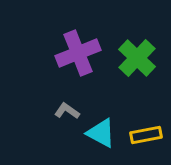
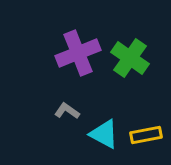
green cross: moved 7 px left; rotated 9 degrees counterclockwise
cyan triangle: moved 3 px right, 1 px down
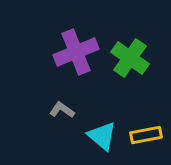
purple cross: moved 2 px left, 1 px up
gray L-shape: moved 5 px left, 1 px up
cyan triangle: moved 2 px left, 2 px down; rotated 12 degrees clockwise
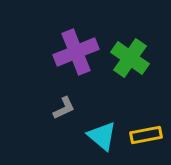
gray L-shape: moved 2 px right, 2 px up; rotated 120 degrees clockwise
